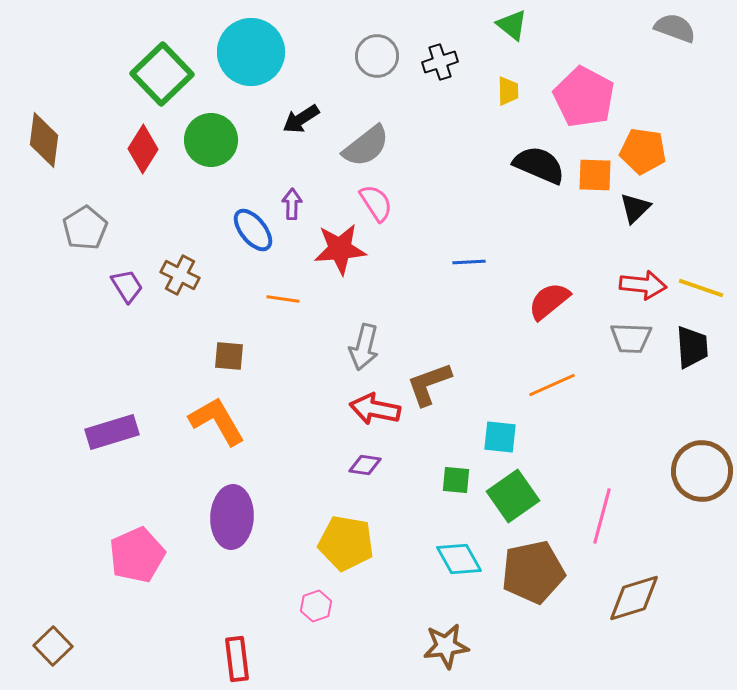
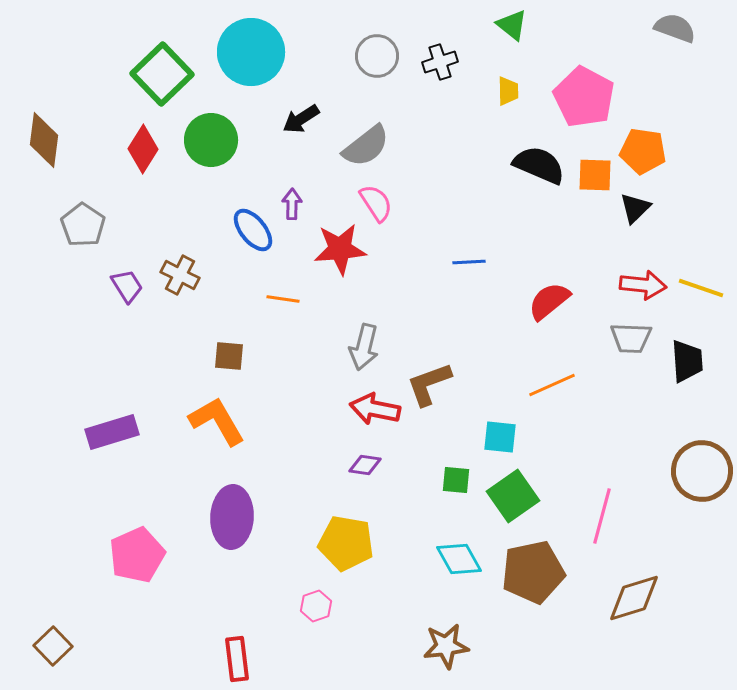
gray pentagon at (85, 228): moved 2 px left, 3 px up; rotated 6 degrees counterclockwise
black trapezoid at (692, 347): moved 5 px left, 14 px down
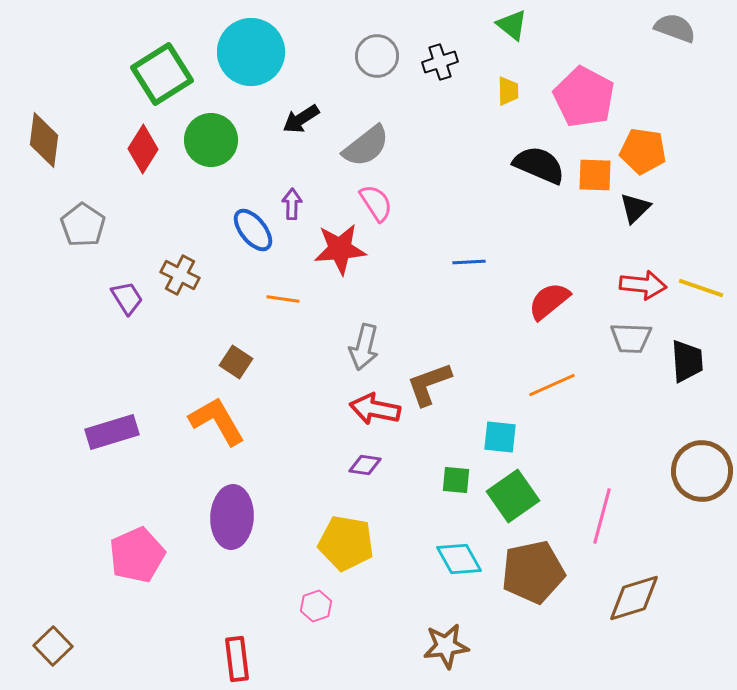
green square at (162, 74): rotated 12 degrees clockwise
purple trapezoid at (127, 286): moved 12 px down
brown square at (229, 356): moved 7 px right, 6 px down; rotated 28 degrees clockwise
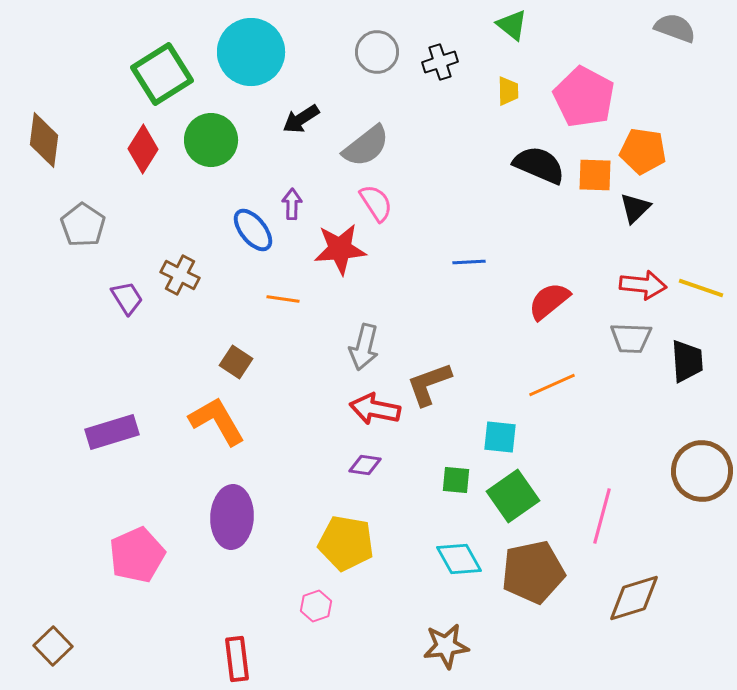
gray circle at (377, 56): moved 4 px up
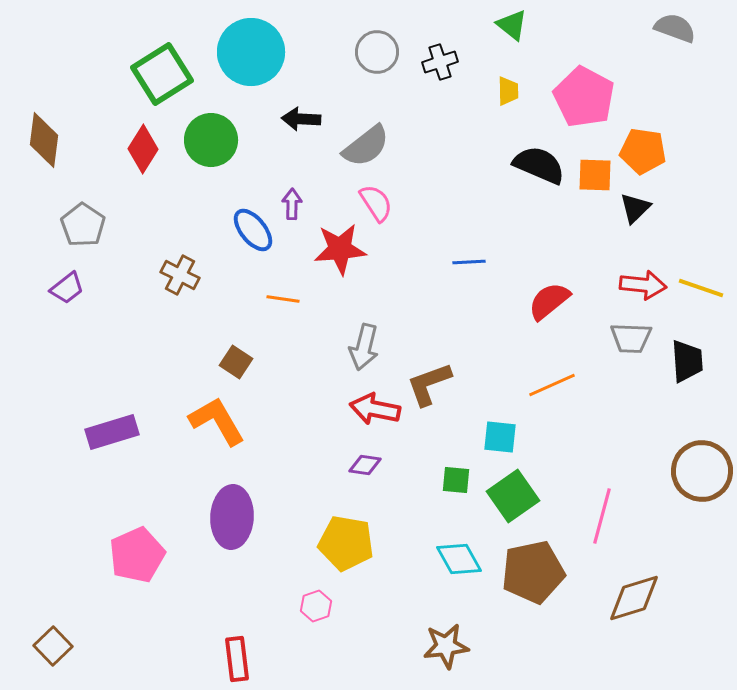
black arrow at (301, 119): rotated 36 degrees clockwise
purple trapezoid at (127, 298): moved 60 px left, 10 px up; rotated 84 degrees clockwise
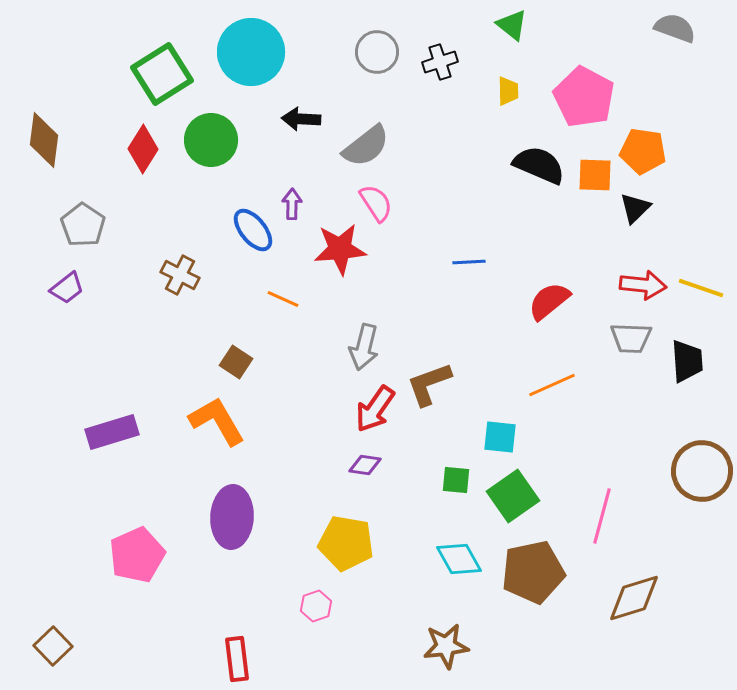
orange line at (283, 299): rotated 16 degrees clockwise
red arrow at (375, 409): rotated 66 degrees counterclockwise
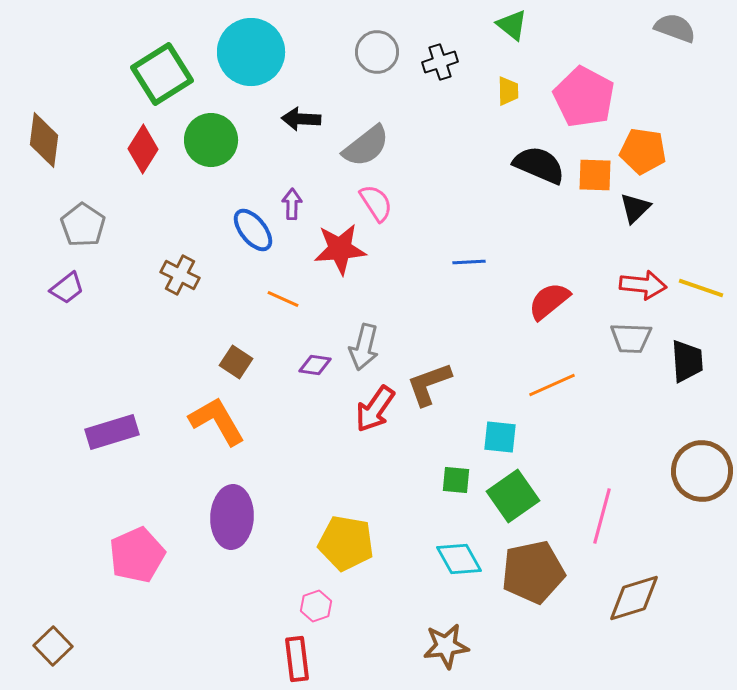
purple diamond at (365, 465): moved 50 px left, 100 px up
red rectangle at (237, 659): moved 60 px right
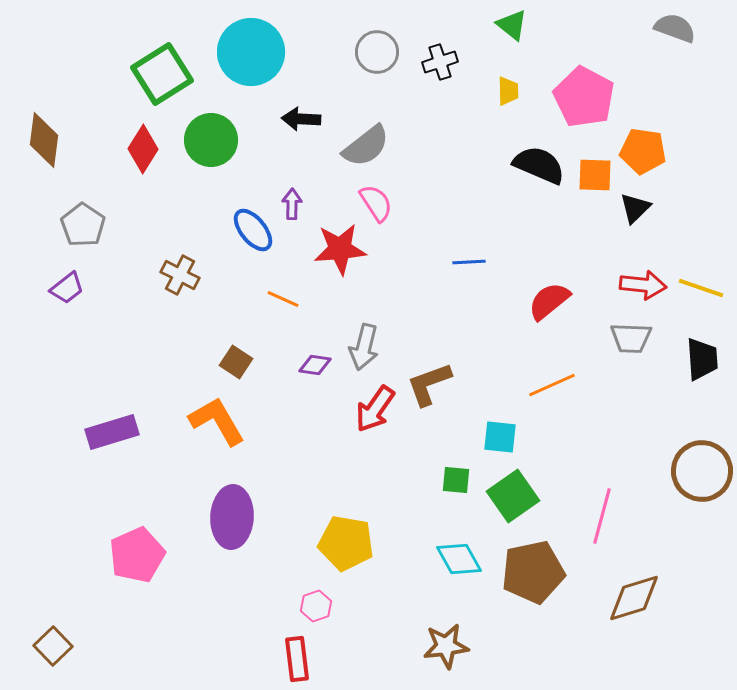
black trapezoid at (687, 361): moved 15 px right, 2 px up
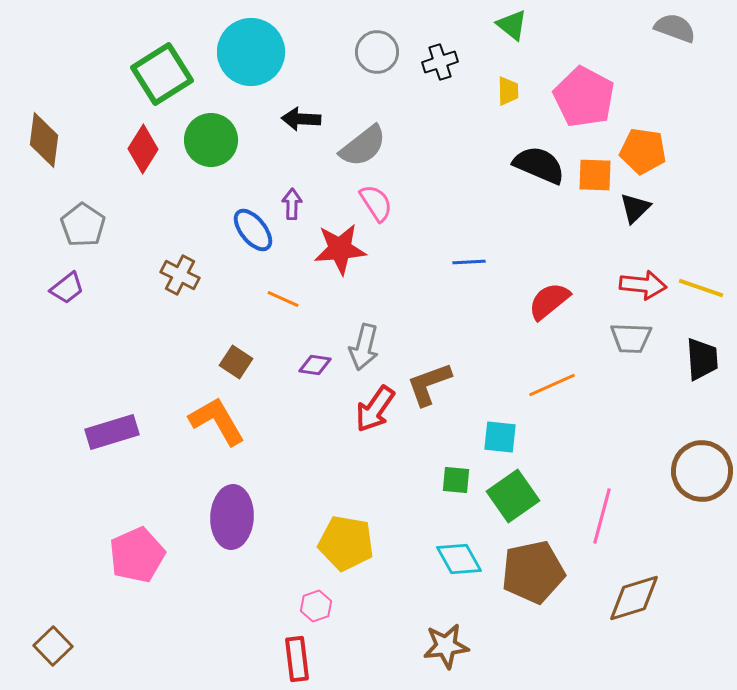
gray semicircle at (366, 146): moved 3 px left
